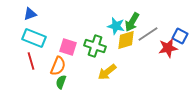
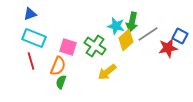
green arrow: rotated 18 degrees counterclockwise
yellow diamond: rotated 25 degrees counterclockwise
green cross: rotated 15 degrees clockwise
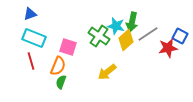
green cross: moved 4 px right, 10 px up
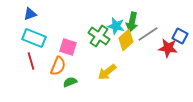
red star: rotated 18 degrees clockwise
green semicircle: moved 9 px right; rotated 48 degrees clockwise
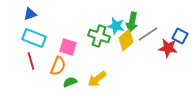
green cross: rotated 15 degrees counterclockwise
yellow arrow: moved 10 px left, 7 px down
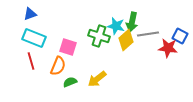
gray line: rotated 25 degrees clockwise
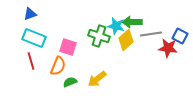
green arrow: rotated 78 degrees clockwise
gray line: moved 3 px right
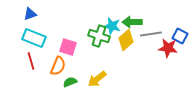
cyan star: moved 4 px left
